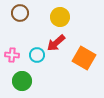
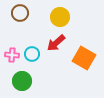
cyan circle: moved 5 px left, 1 px up
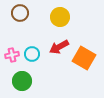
red arrow: moved 3 px right, 4 px down; rotated 12 degrees clockwise
pink cross: rotated 16 degrees counterclockwise
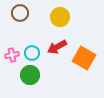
red arrow: moved 2 px left
cyan circle: moved 1 px up
green circle: moved 8 px right, 6 px up
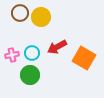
yellow circle: moved 19 px left
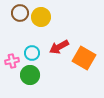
red arrow: moved 2 px right
pink cross: moved 6 px down
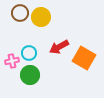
cyan circle: moved 3 px left
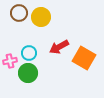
brown circle: moved 1 px left
pink cross: moved 2 px left
green circle: moved 2 px left, 2 px up
